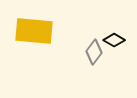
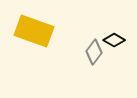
yellow rectangle: rotated 15 degrees clockwise
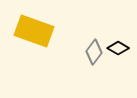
black diamond: moved 4 px right, 8 px down
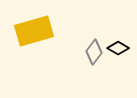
yellow rectangle: rotated 36 degrees counterclockwise
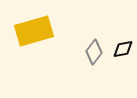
black diamond: moved 5 px right, 1 px down; rotated 40 degrees counterclockwise
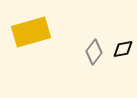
yellow rectangle: moved 3 px left, 1 px down
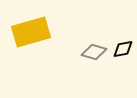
gray diamond: rotated 70 degrees clockwise
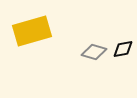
yellow rectangle: moved 1 px right, 1 px up
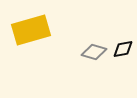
yellow rectangle: moved 1 px left, 1 px up
